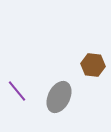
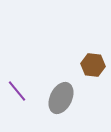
gray ellipse: moved 2 px right, 1 px down
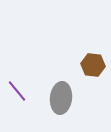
gray ellipse: rotated 20 degrees counterclockwise
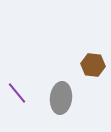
purple line: moved 2 px down
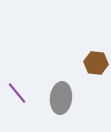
brown hexagon: moved 3 px right, 2 px up
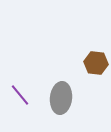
purple line: moved 3 px right, 2 px down
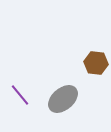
gray ellipse: moved 2 px right, 1 px down; rotated 44 degrees clockwise
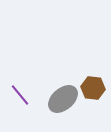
brown hexagon: moved 3 px left, 25 px down
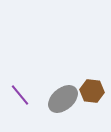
brown hexagon: moved 1 px left, 3 px down
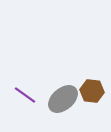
purple line: moved 5 px right; rotated 15 degrees counterclockwise
